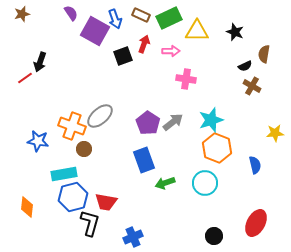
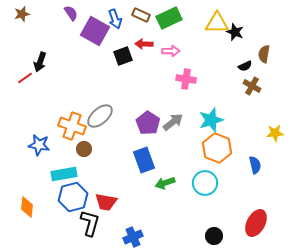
yellow triangle: moved 20 px right, 8 px up
red arrow: rotated 108 degrees counterclockwise
blue star: moved 1 px right, 4 px down
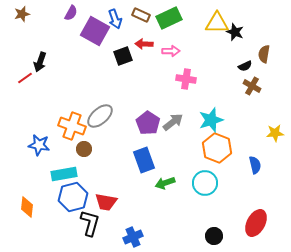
purple semicircle: rotated 63 degrees clockwise
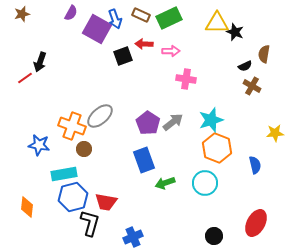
purple square: moved 2 px right, 2 px up
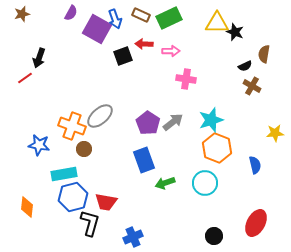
black arrow: moved 1 px left, 4 px up
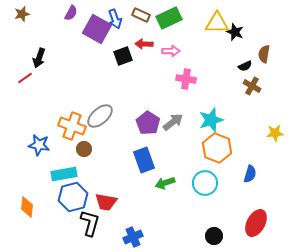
blue semicircle: moved 5 px left, 9 px down; rotated 30 degrees clockwise
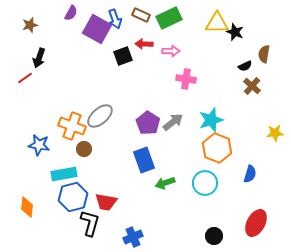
brown star: moved 8 px right, 11 px down
brown cross: rotated 12 degrees clockwise
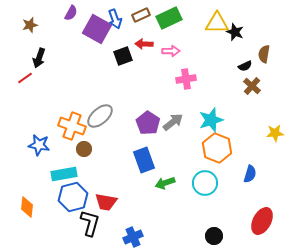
brown rectangle: rotated 48 degrees counterclockwise
pink cross: rotated 18 degrees counterclockwise
red ellipse: moved 6 px right, 2 px up
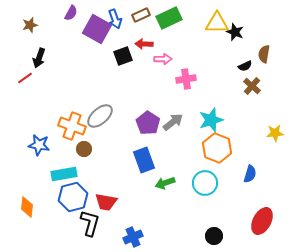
pink arrow: moved 8 px left, 8 px down
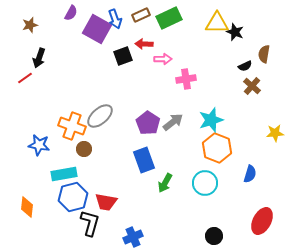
green arrow: rotated 42 degrees counterclockwise
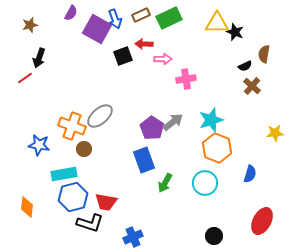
purple pentagon: moved 4 px right, 5 px down
black L-shape: rotated 92 degrees clockwise
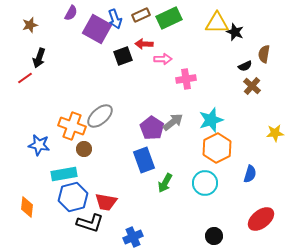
orange hexagon: rotated 12 degrees clockwise
red ellipse: moved 1 px left, 2 px up; rotated 24 degrees clockwise
